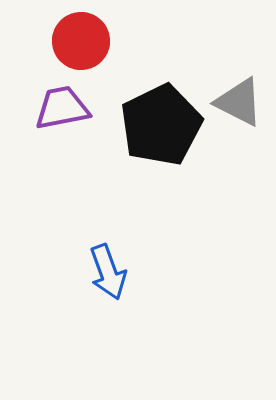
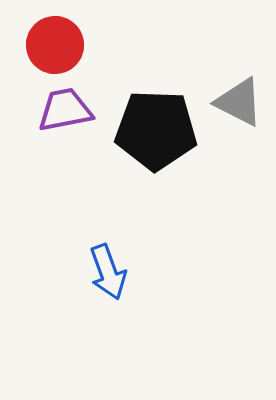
red circle: moved 26 px left, 4 px down
purple trapezoid: moved 3 px right, 2 px down
black pentagon: moved 5 px left, 5 px down; rotated 28 degrees clockwise
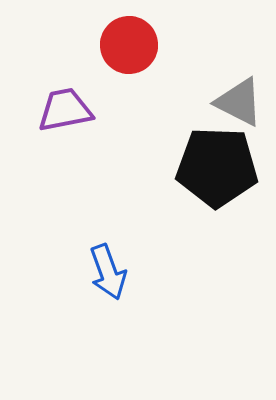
red circle: moved 74 px right
black pentagon: moved 61 px right, 37 px down
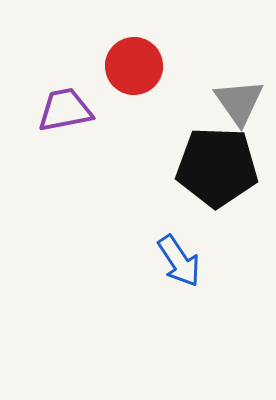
red circle: moved 5 px right, 21 px down
gray triangle: rotated 28 degrees clockwise
blue arrow: moved 71 px right, 11 px up; rotated 14 degrees counterclockwise
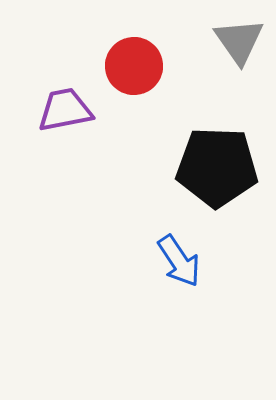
gray triangle: moved 61 px up
